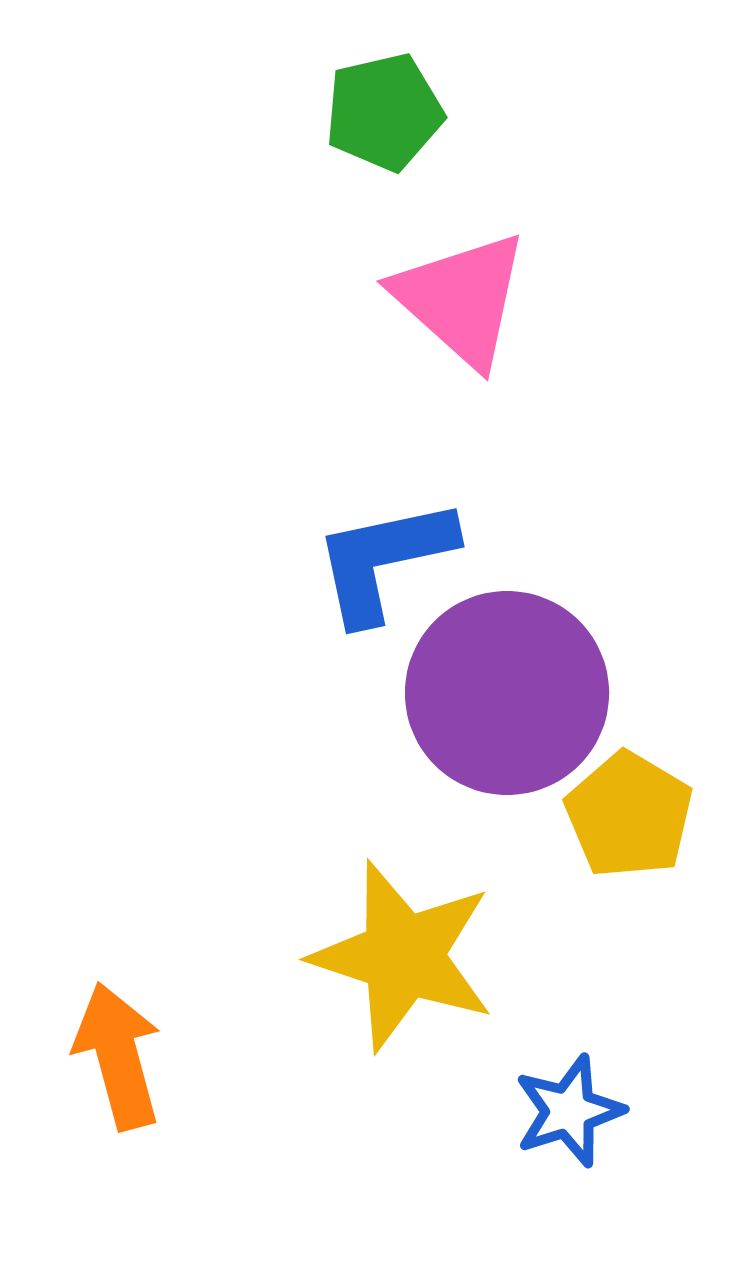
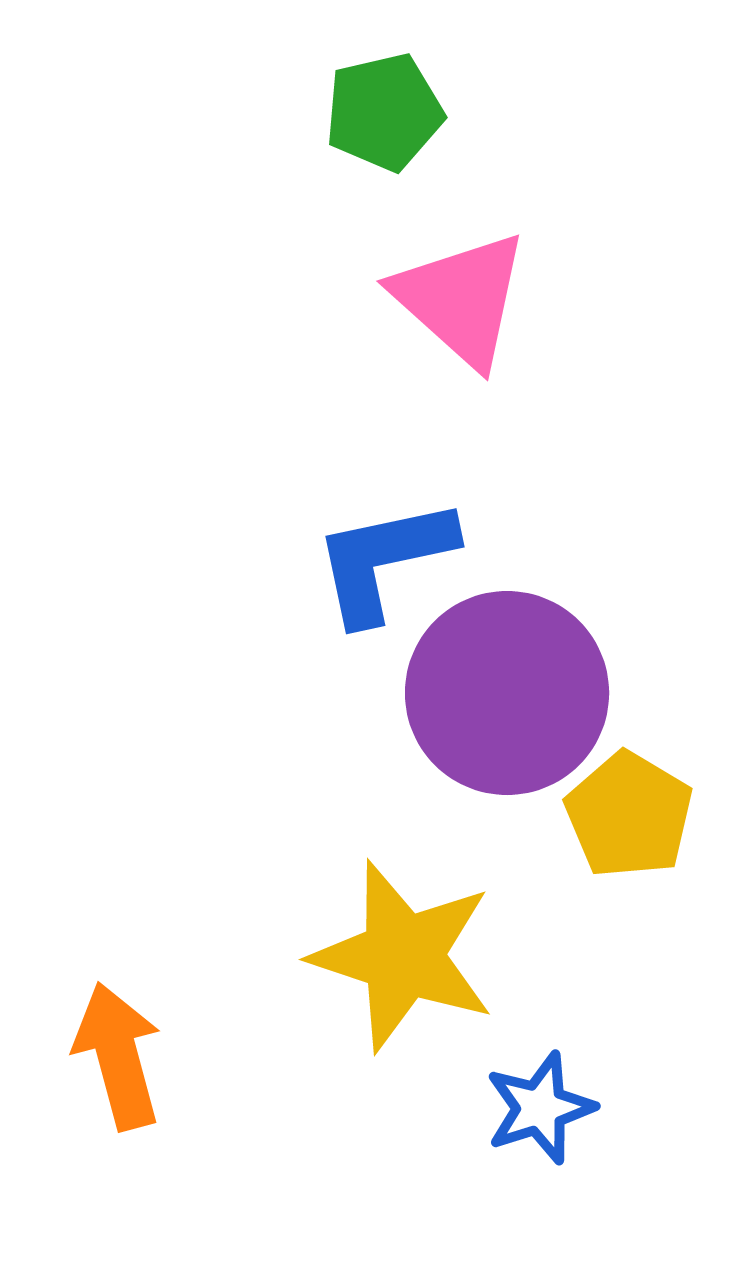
blue star: moved 29 px left, 3 px up
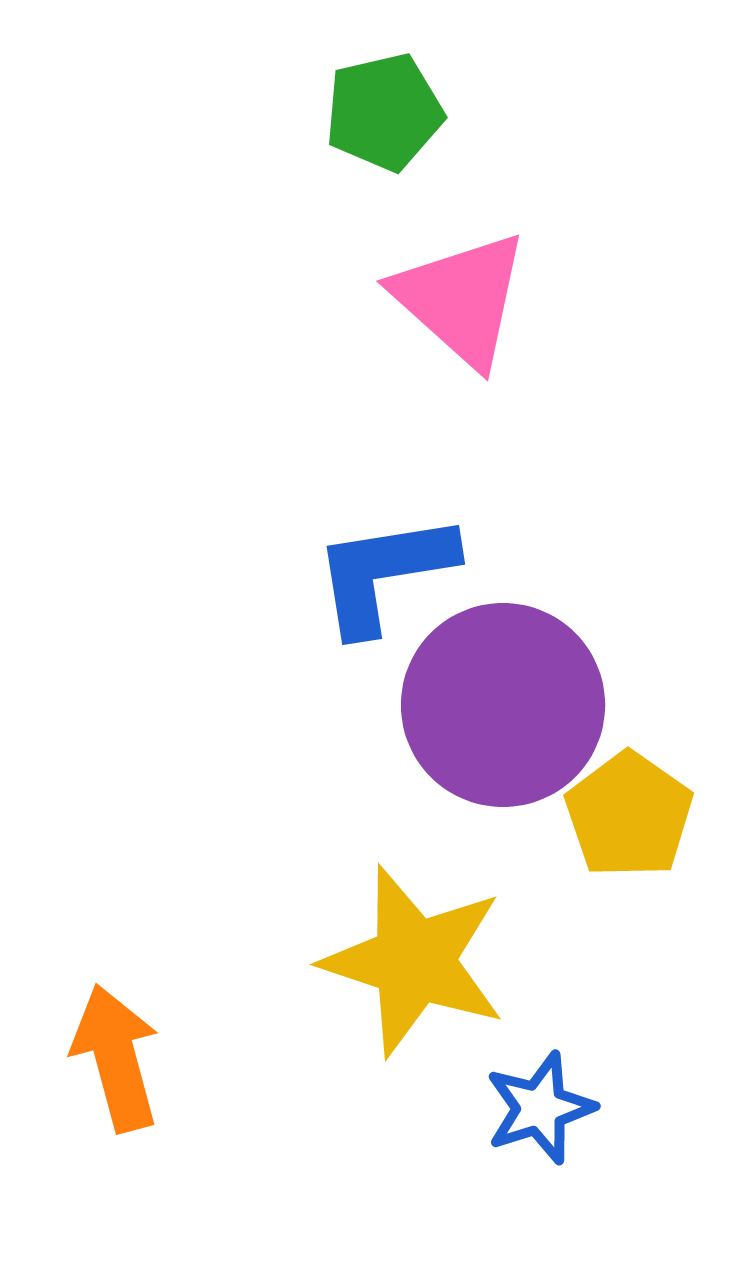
blue L-shape: moved 13 px down; rotated 3 degrees clockwise
purple circle: moved 4 px left, 12 px down
yellow pentagon: rotated 4 degrees clockwise
yellow star: moved 11 px right, 5 px down
orange arrow: moved 2 px left, 2 px down
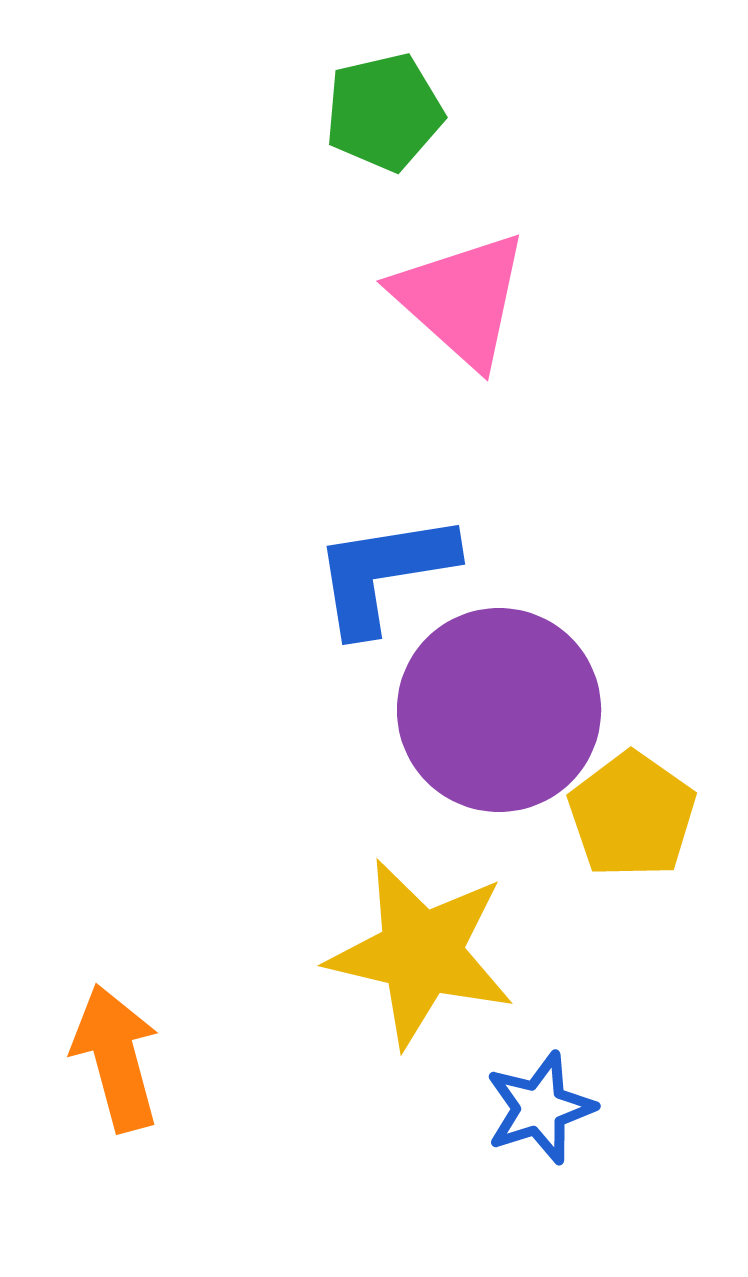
purple circle: moved 4 px left, 5 px down
yellow pentagon: moved 3 px right
yellow star: moved 7 px right, 8 px up; rotated 5 degrees counterclockwise
